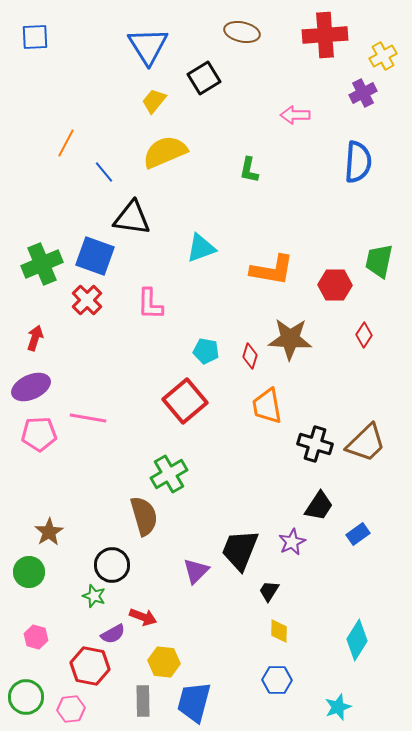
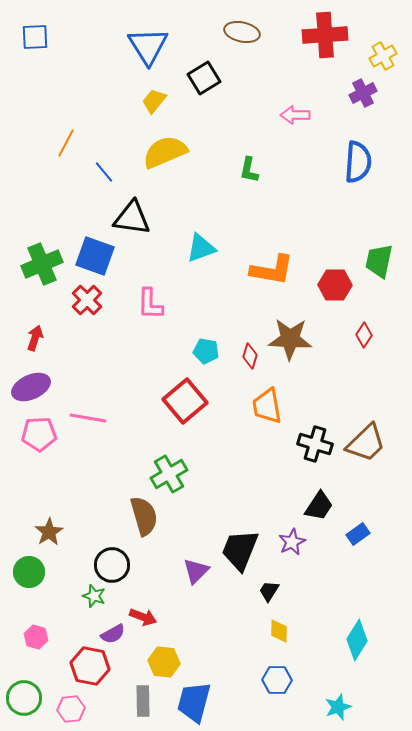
green circle at (26, 697): moved 2 px left, 1 px down
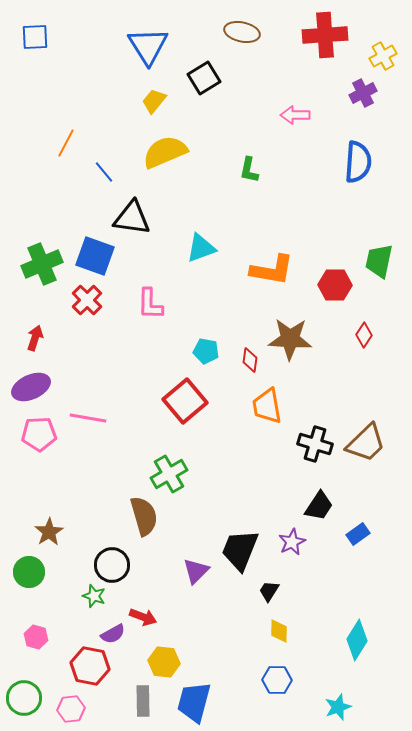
red diamond at (250, 356): moved 4 px down; rotated 10 degrees counterclockwise
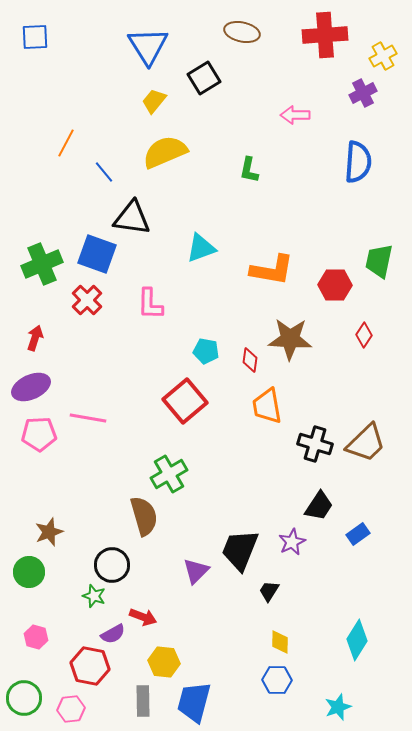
blue square at (95, 256): moved 2 px right, 2 px up
brown star at (49, 532): rotated 12 degrees clockwise
yellow diamond at (279, 631): moved 1 px right, 11 px down
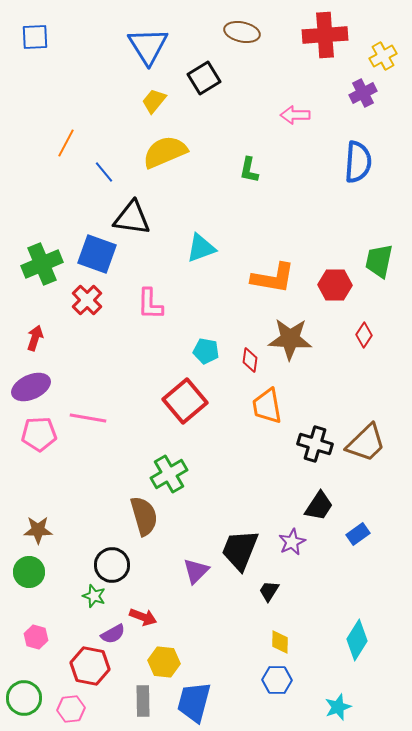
orange L-shape at (272, 270): moved 1 px right, 8 px down
brown star at (49, 532): moved 11 px left, 2 px up; rotated 20 degrees clockwise
